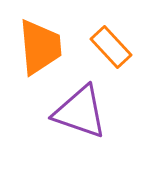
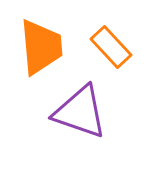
orange trapezoid: moved 1 px right
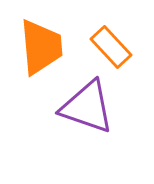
purple triangle: moved 7 px right, 5 px up
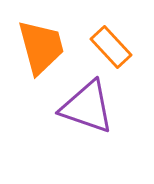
orange trapezoid: rotated 10 degrees counterclockwise
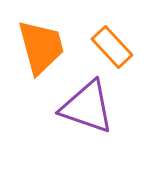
orange rectangle: moved 1 px right
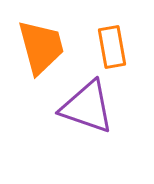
orange rectangle: rotated 33 degrees clockwise
